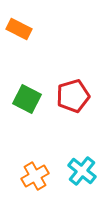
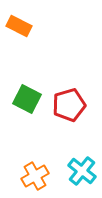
orange rectangle: moved 3 px up
red pentagon: moved 4 px left, 9 px down
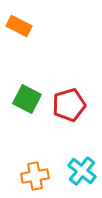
orange cross: rotated 20 degrees clockwise
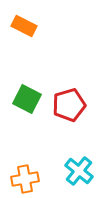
orange rectangle: moved 5 px right
cyan cross: moved 3 px left
orange cross: moved 10 px left, 3 px down
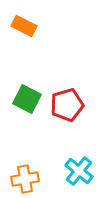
red pentagon: moved 2 px left
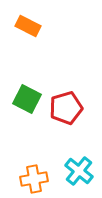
orange rectangle: moved 4 px right
red pentagon: moved 1 px left, 3 px down
orange cross: moved 9 px right
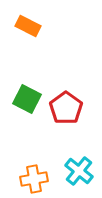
red pentagon: rotated 20 degrees counterclockwise
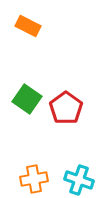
green square: rotated 8 degrees clockwise
cyan cross: moved 9 px down; rotated 20 degrees counterclockwise
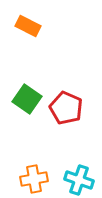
red pentagon: rotated 12 degrees counterclockwise
